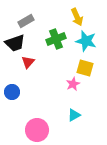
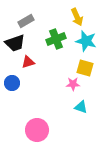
red triangle: rotated 32 degrees clockwise
pink star: rotated 24 degrees clockwise
blue circle: moved 9 px up
cyan triangle: moved 7 px right, 8 px up; rotated 48 degrees clockwise
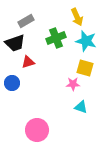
green cross: moved 1 px up
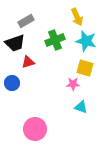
green cross: moved 1 px left, 2 px down
pink circle: moved 2 px left, 1 px up
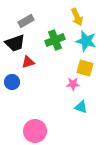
blue circle: moved 1 px up
pink circle: moved 2 px down
